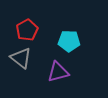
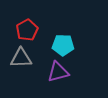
cyan pentagon: moved 6 px left, 4 px down
gray triangle: rotated 40 degrees counterclockwise
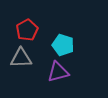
cyan pentagon: rotated 15 degrees clockwise
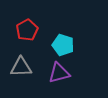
gray triangle: moved 9 px down
purple triangle: moved 1 px right, 1 px down
